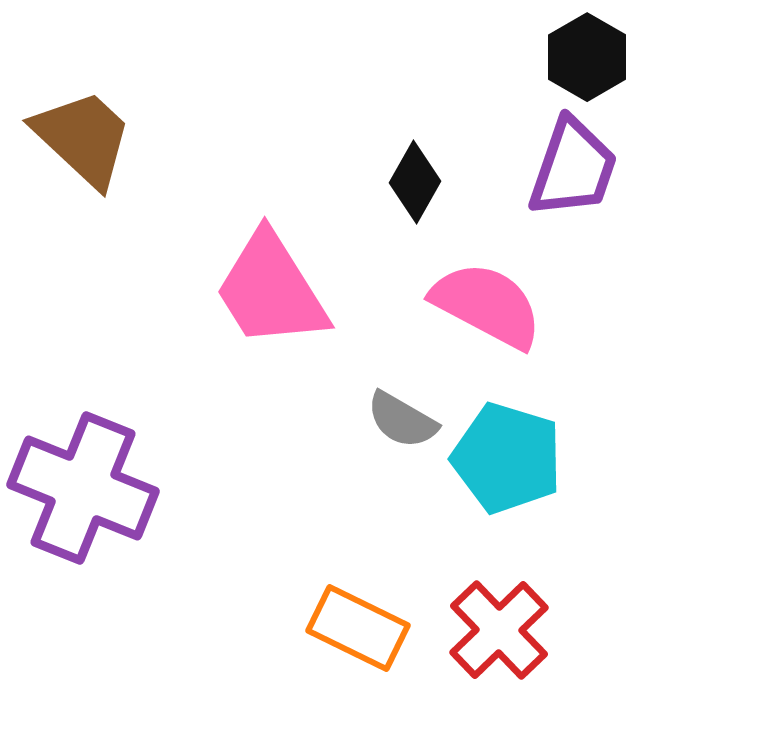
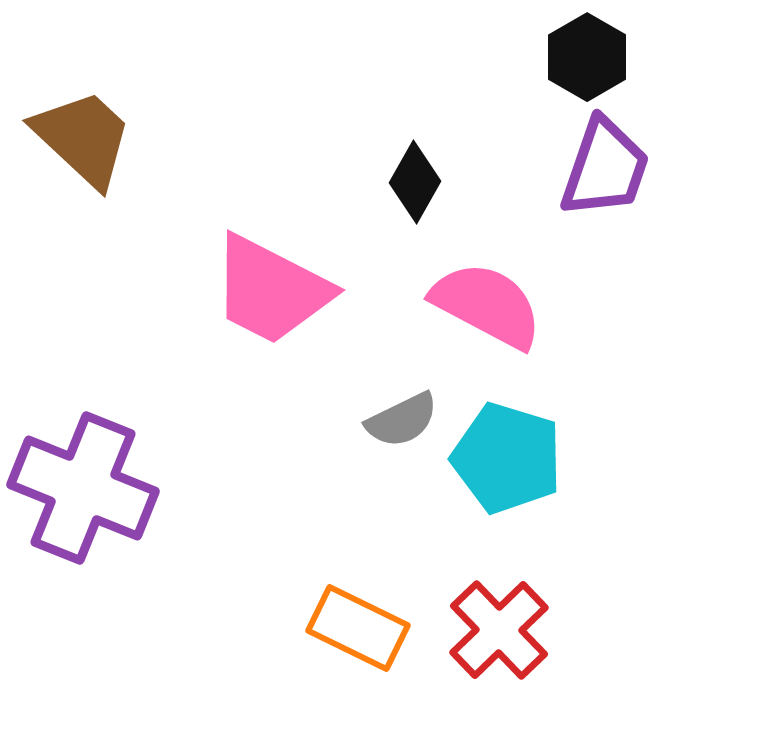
purple trapezoid: moved 32 px right
pink trapezoid: rotated 31 degrees counterclockwise
gray semicircle: rotated 56 degrees counterclockwise
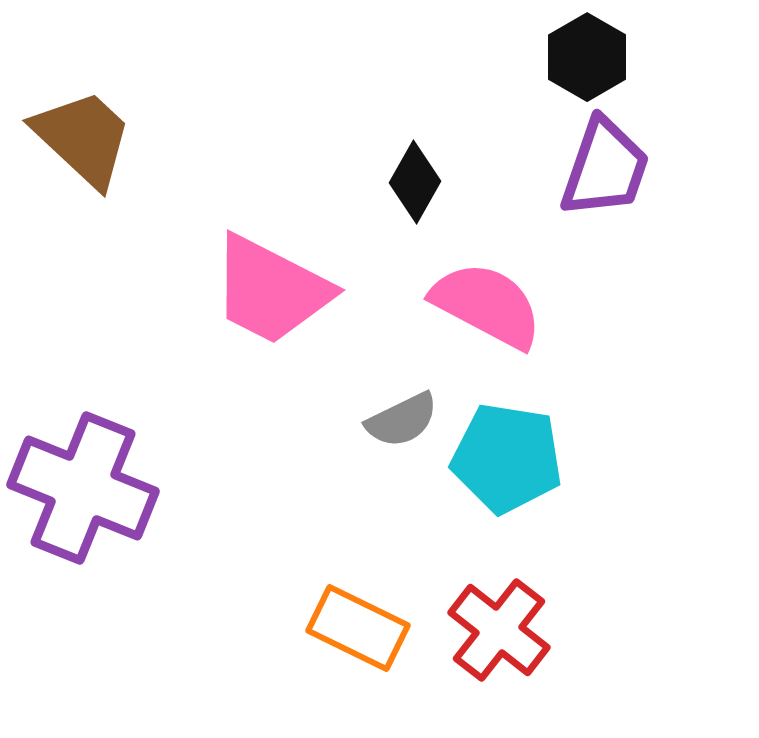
cyan pentagon: rotated 8 degrees counterclockwise
red cross: rotated 8 degrees counterclockwise
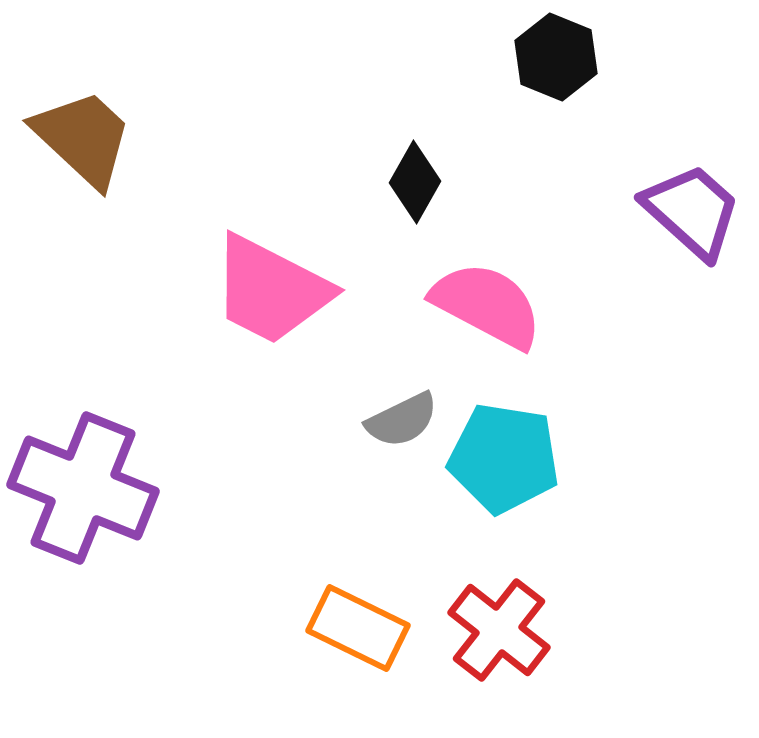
black hexagon: moved 31 px left; rotated 8 degrees counterclockwise
purple trapezoid: moved 87 px right, 43 px down; rotated 67 degrees counterclockwise
cyan pentagon: moved 3 px left
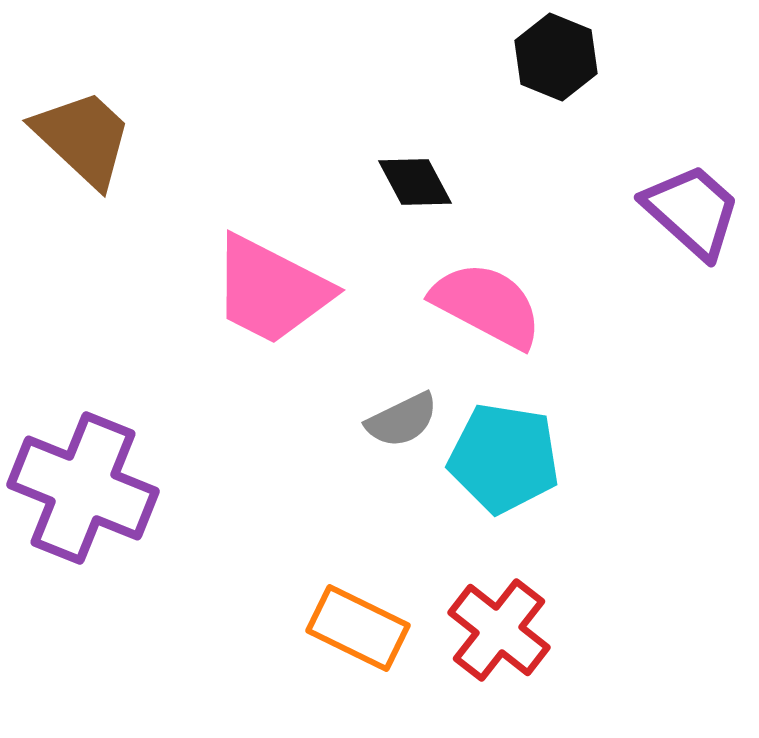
black diamond: rotated 58 degrees counterclockwise
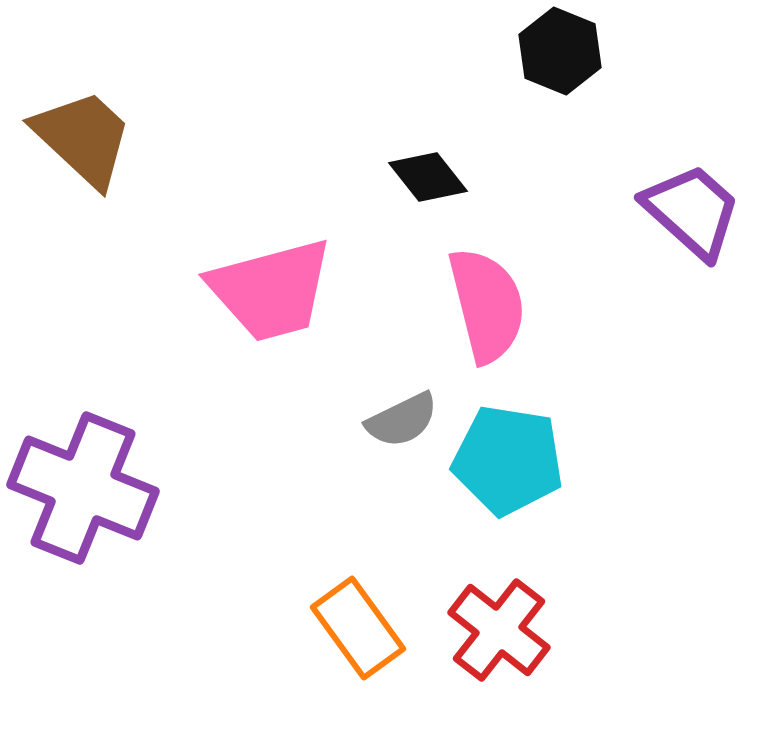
black hexagon: moved 4 px right, 6 px up
black diamond: moved 13 px right, 5 px up; rotated 10 degrees counterclockwise
pink trapezoid: rotated 42 degrees counterclockwise
pink semicircle: rotated 48 degrees clockwise
cyan pentagon: moved 4 px right, 2 px down
orange rectangle: rotated 28 degrees clockwise
